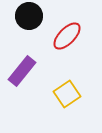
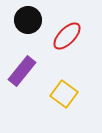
black circle: moved 1 px left, 4 px down
yellow square: moved 3 px left; rotated 20 degrees counterclockwise
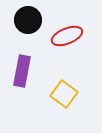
red ellipse: rotated 24 degrees clockwise
purple rectangle: rotated 28 degrees counterclockwise
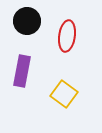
black circle: moved 1 px left, 1 px down
red ellipse: rotated 60 degrees counterclockwise
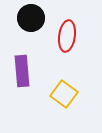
black circle: moved 4 px right, 3 px up
purple rectangle: rotated 16 degrees counterclockwise
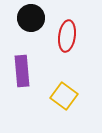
yellow square: moved 2 px down
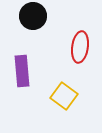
black circle: moved 2 px right, 2 px up
red ellipse: moved 13 px right, 11 px down
